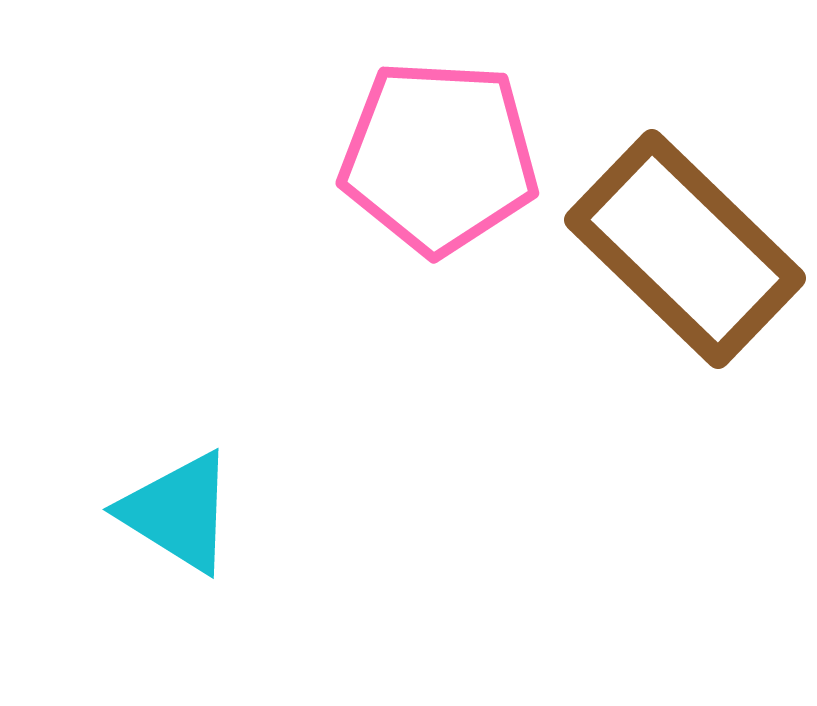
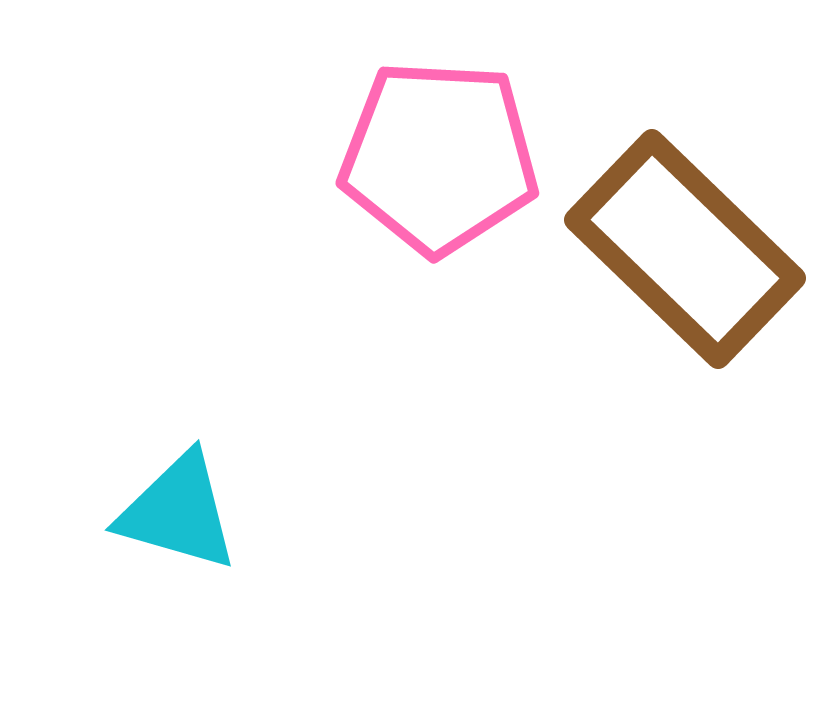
cyan triangle: rotated 16 degrees counterclockwise
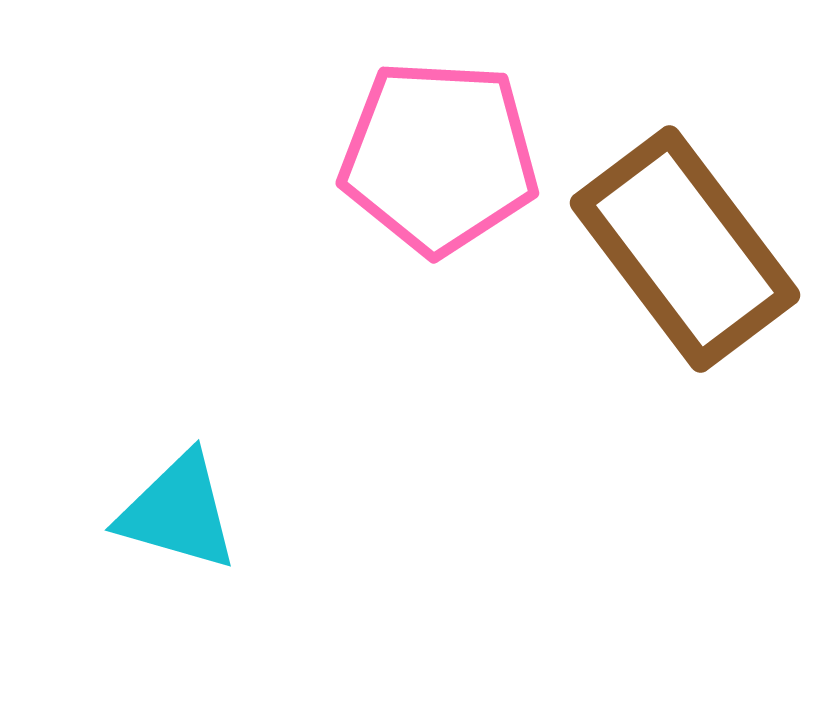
brown rectangle: rotated 9 degrees clockwise
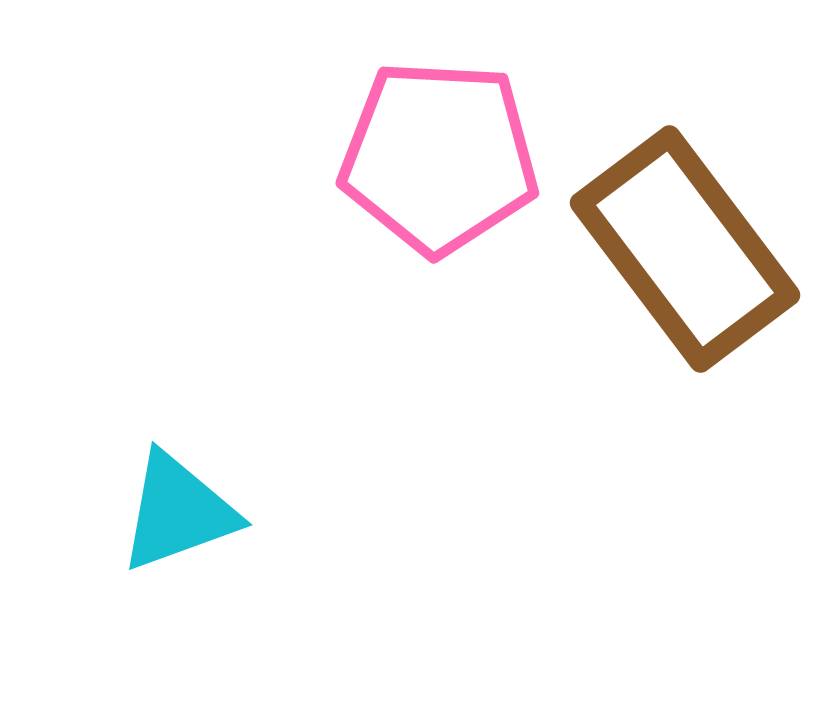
cyan triangle: rotated 36 degrees counterclockwise
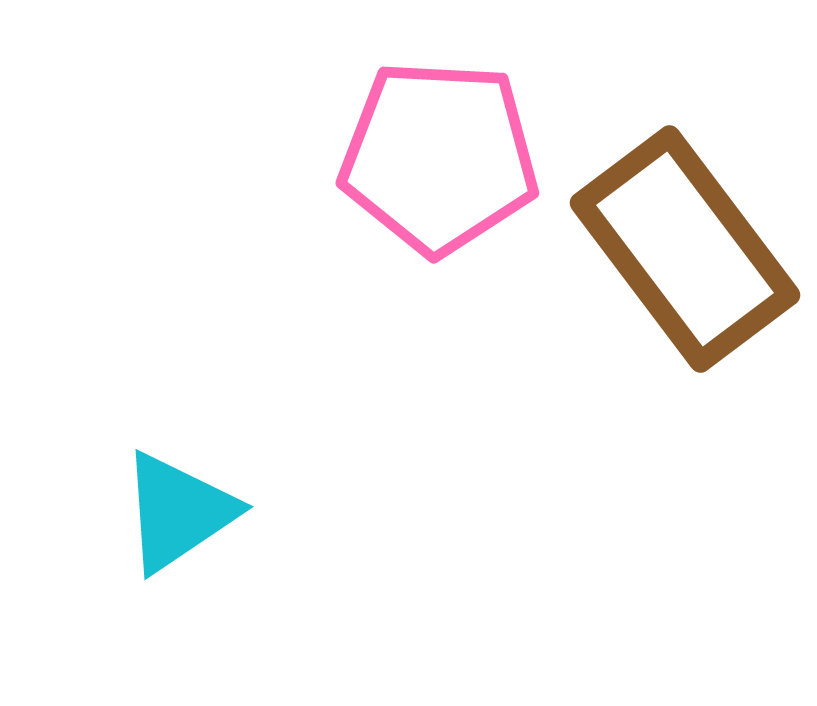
cyan triangle: rotated 14 degrees counterclockwise
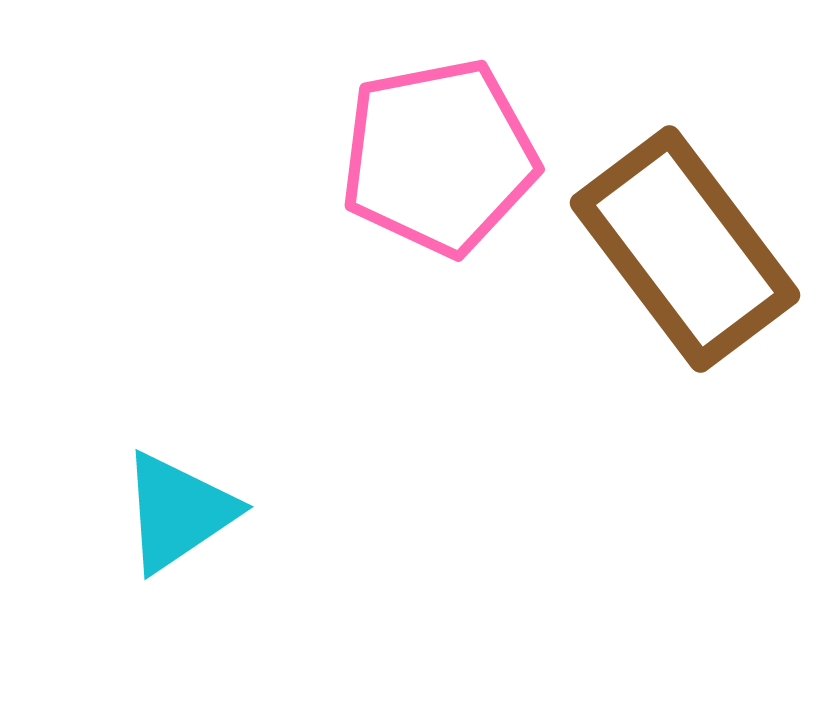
pink pentagon: rotated 14 degrees counterclockwise
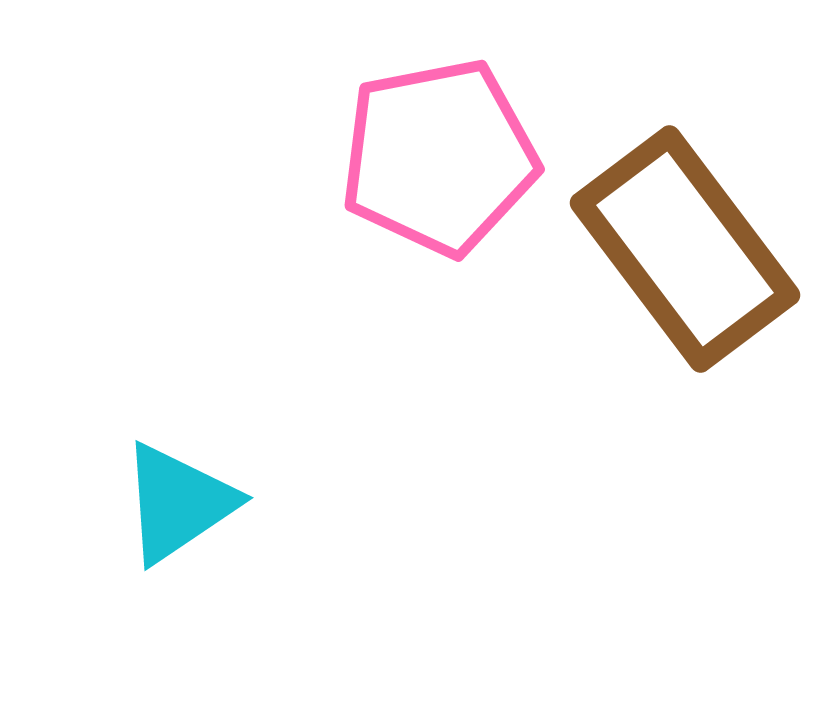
cyan triangle: moved 9 px up
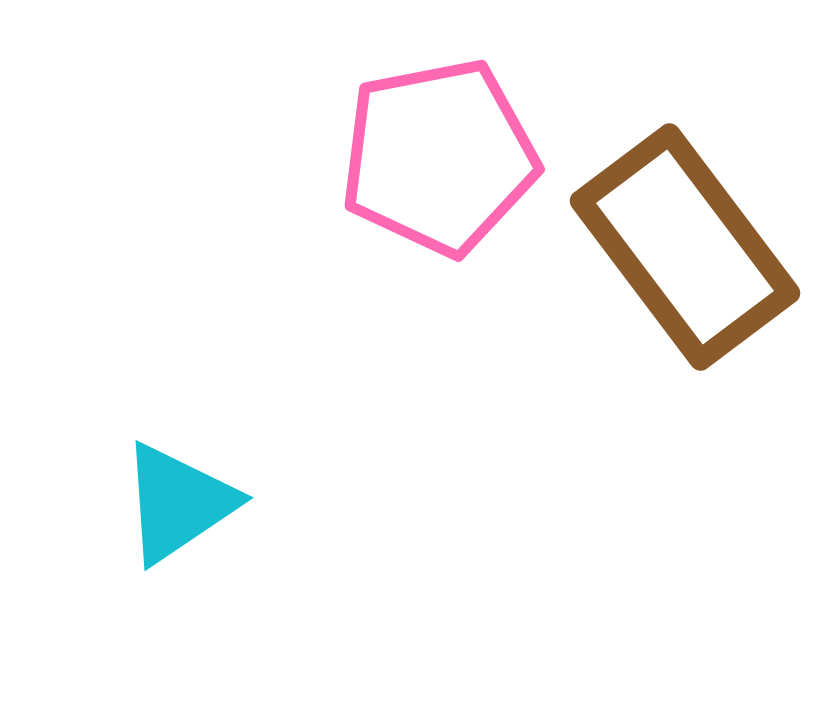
brown rectangle: moved 2 px up
